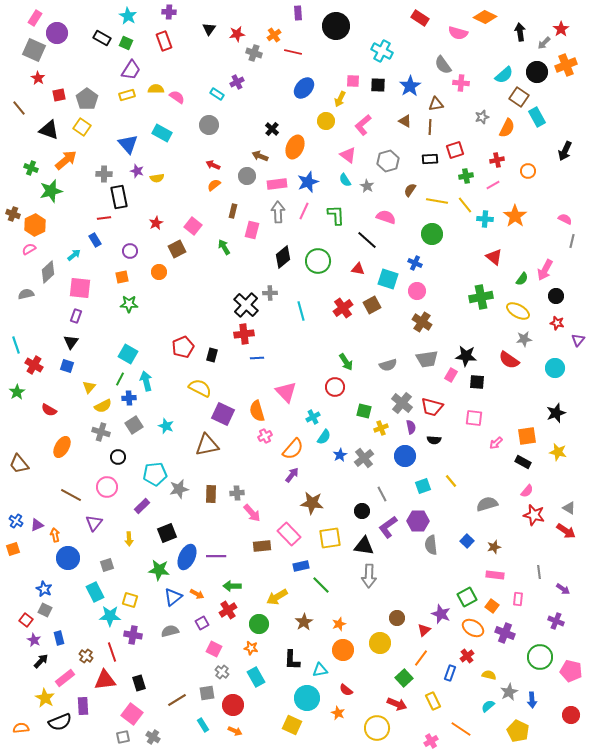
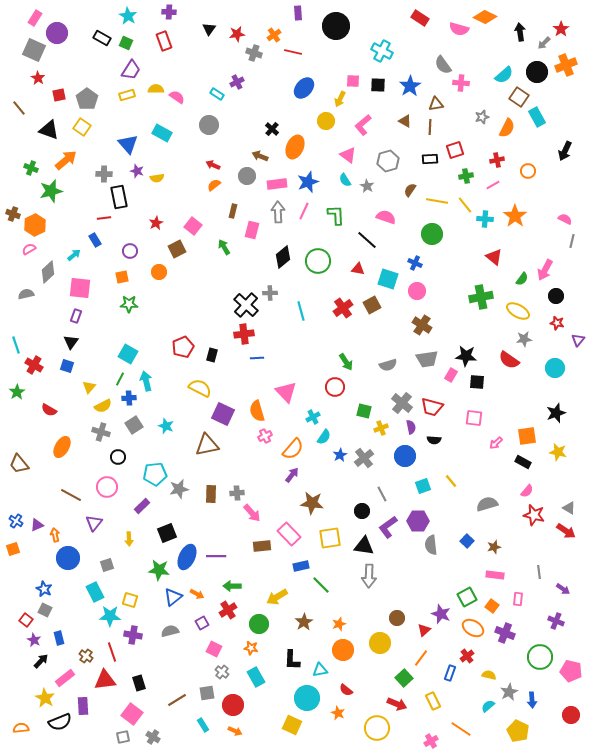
pink semicircle at (458, 33): moved 1 px right, 4 px up
brown cross at (422, 322): moved 3 px down
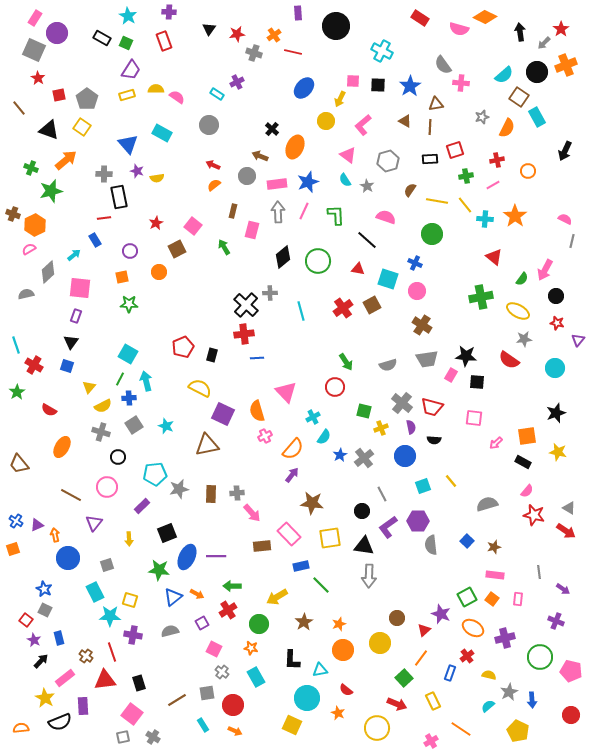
orange square at (492, 606): moved 7 px up
purple cross at (505, 633): moved 5 px down; rotated 36 degrees counterclockwise
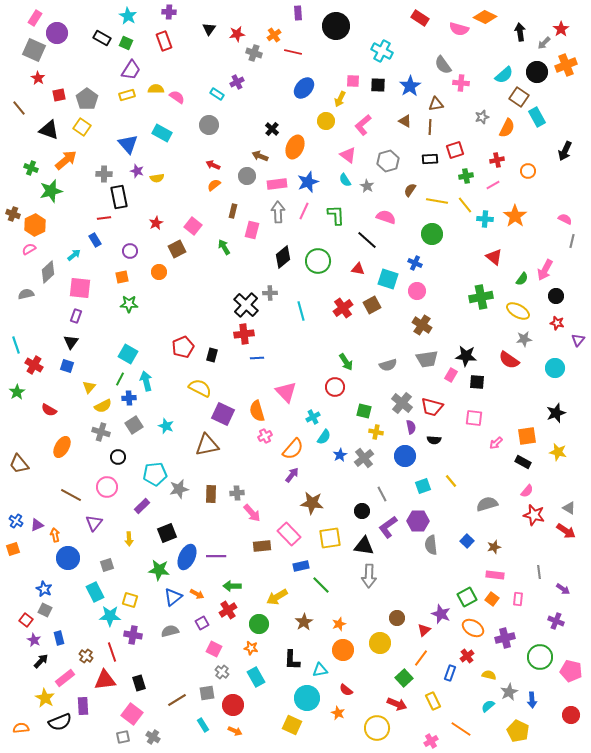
yellow cross at (381, 428): moved 5 px left, 4 px down; rotated 32 degrees clockwise
